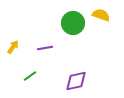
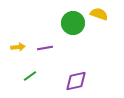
yellow semicircle: moved 2 px left, 1 px up
yellow arrow: moved 5 px right; rotated 48 degrees clockwise
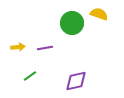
green circle: moved 1 px left
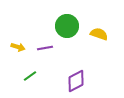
yellow semicircle: moved 20 px down
green circle: moved 5 px left, 3 px down
yellow arrow: rotated 24 degrees clockwise
purple diamond: rotated 15 degrees counterclockwise
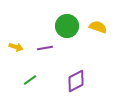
yellow semicircle: moved 1 px left, 7 px up
yellow arrow: moved 2 px left
green line: moved 4 px down
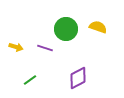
green circle: moved 1 px left, 3 px down
purple line: rotated 28 degrees clockwise
purple diamond: moved 2 px right, 3 px up
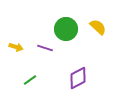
yellow semicircle: rotated 24 degrees clockwise
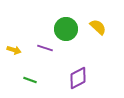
yellow arrow: moved 2 px left, 3 px down
green line: rotated 56 degrees clockwise
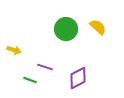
purple line: moved 19 px down
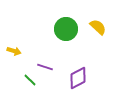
yellow arrow: moved 1 px down
green line: rotated 24 degrees clockwise
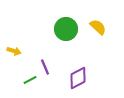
purple line: rotated 49 degrees clockwise
green line: rotated 72 degrees counterclockwise
